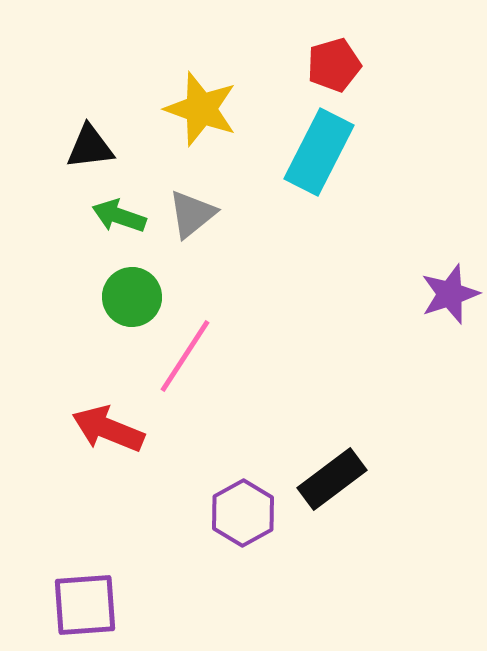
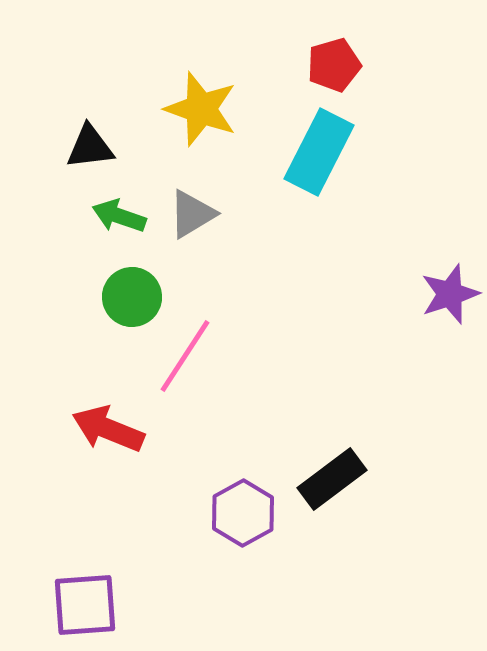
gray triangle: rotated 8 degrees clockwise
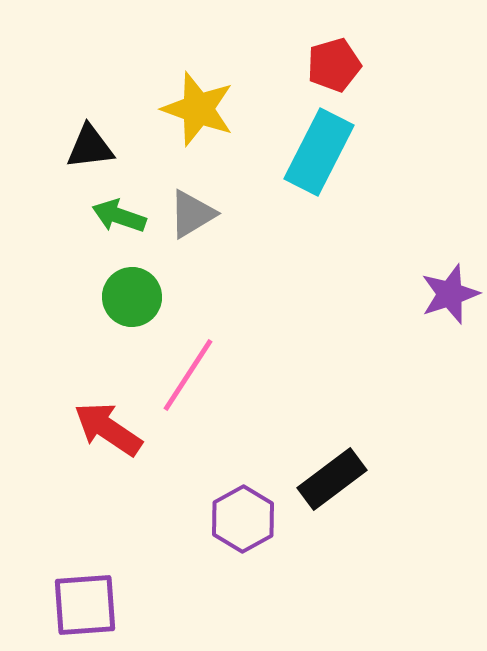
yellow star: moved 3 px left
pink line: moved 3 px right, 19 px down
red arrow: rotated 12 degrees clockwise
purple hexagon: moved 6 px down
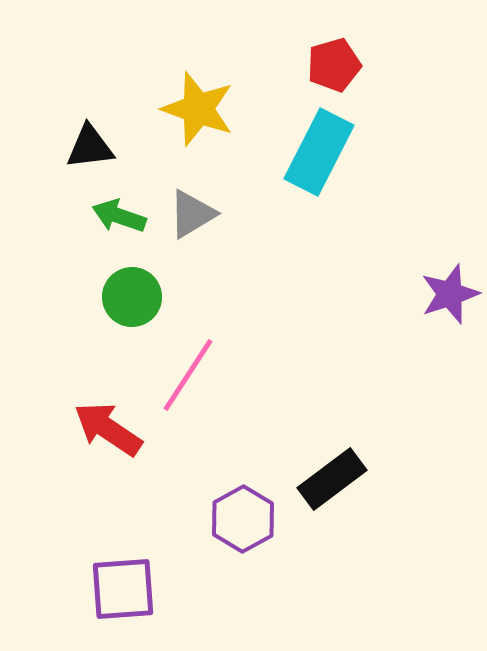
purple square: moved 38 px right, 16 px up
